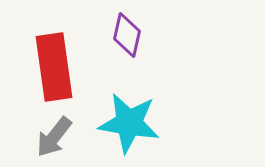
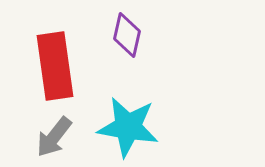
red rectangle: moved 1 px right, 1 px up
cyan star: moved 1 px left, 4 px down
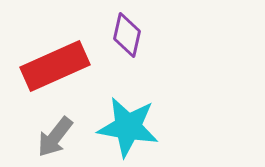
red rectangle: rotated 74 degrees clockwise
gray arrow: moved 1 px right
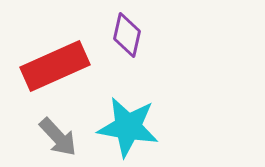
gray arrow: moved 3 px right; rotated 81 degrees counterclockwise
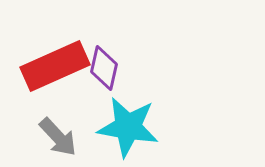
purple diamond: moved 23 px left, 33 px down
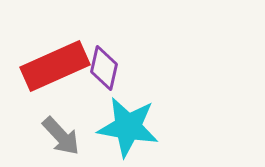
gray arrow: moved 3 px right, 1 px up
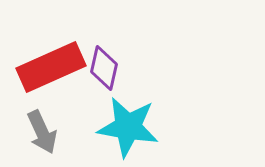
red rectangle: moved 4 px left, 1 px down
gray arrow: moved 19 px left, 4 px up; rotated 18 degrees clockwise
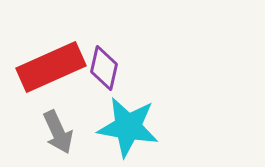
gray arrow: moved 16 px right
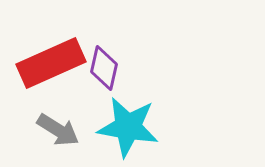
red rectangle: moved 4 px up
gray arrow: moved 2 px up; rotated 33 degrees counterclockwise
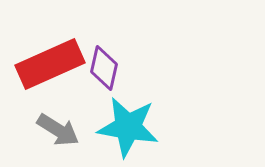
red rectangle: moved 1 px left, 1 px down
